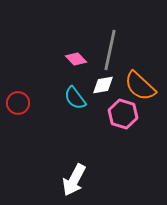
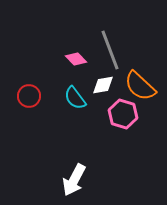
gray line: rotated 33 degrees counterclockwise
red circle: moved 11 px right, 7 px up
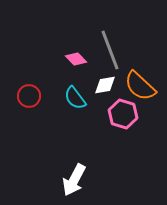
white diamond: moved 2 px right
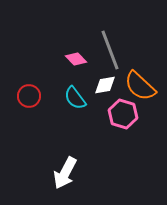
white arrow: moved 9 px left, 7 px up
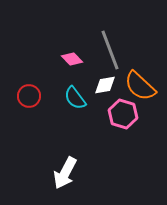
pink diamond: moved 4 px left
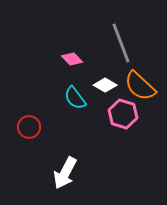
gray line: moved 11 px right, 7 px up
white diamond: rotated 40 degrees clockwise
red circle: moved 31 px down
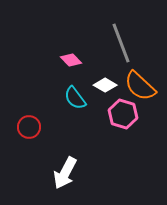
pink diamond: moved 1 px left, 1 px down
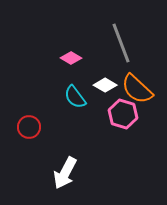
pink diamond: moved 2 px up; rotated 15 degrees counterclockwise
orange semicircle: moved 3 px left, 3 px down
cyan semicircle: moved 1 px up
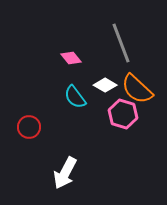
pink diamond: rotated 20 degrees clockwise
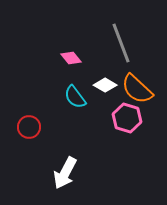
pink hexagon: moved 4 px right, 4 px down
